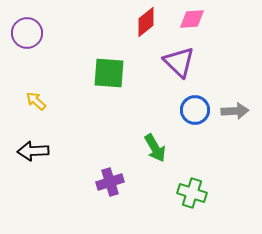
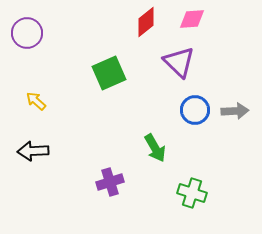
green square: rotated 28 degrees counterclockwise
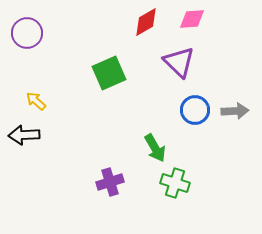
red diamond: rotated 8 degrees clockwise
black arrow: moved 9 px left, 16 px up
green cross: moved 17 px left, 10 px up
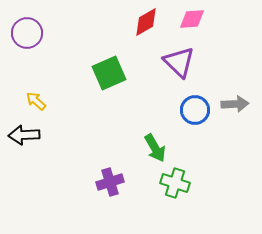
gray arrow: moved 7 px up
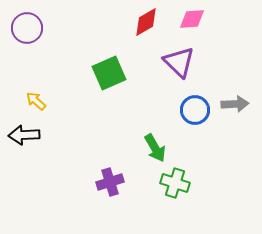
purple circle: moved 5 px up
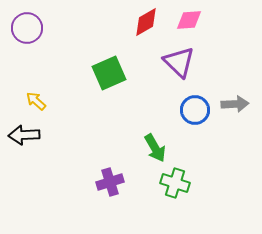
pink diamond: moved 3 px left, 1 px down
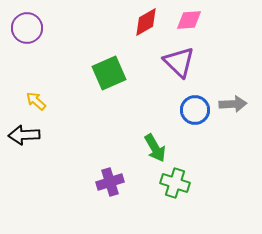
gray arrow: moved 2 px left
